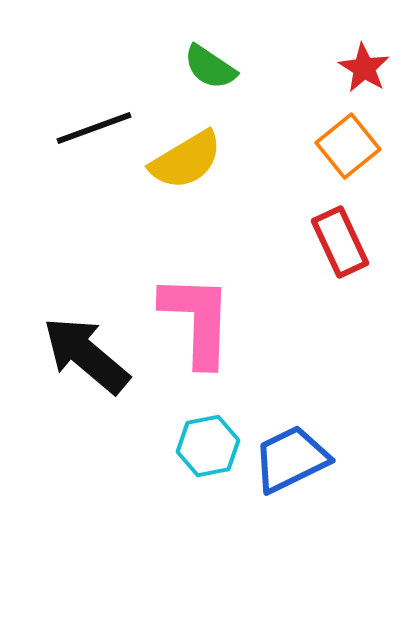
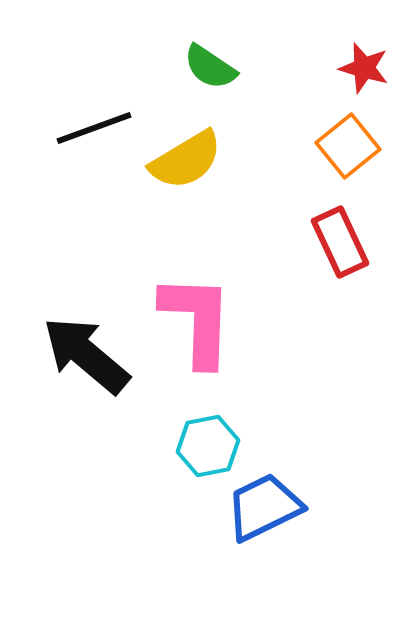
red star: rotated 15 degrees counterclockwise
blue trapezoid: moved 27 px left, 48 px down
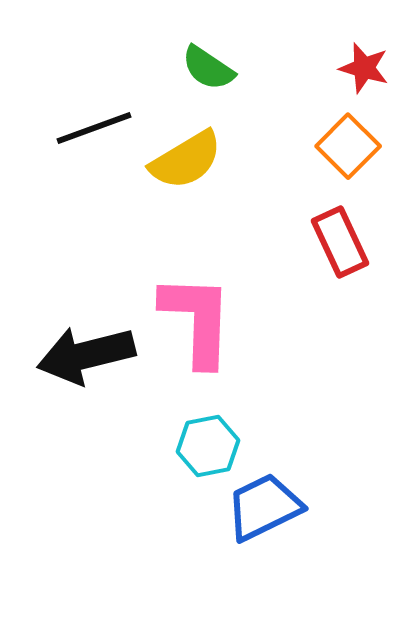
green semicircle: moved 2 px left, 1 px down
orange square: rotated 6 degrees counterclockwise
black arrow: rotated 54 degrees counterclockwise
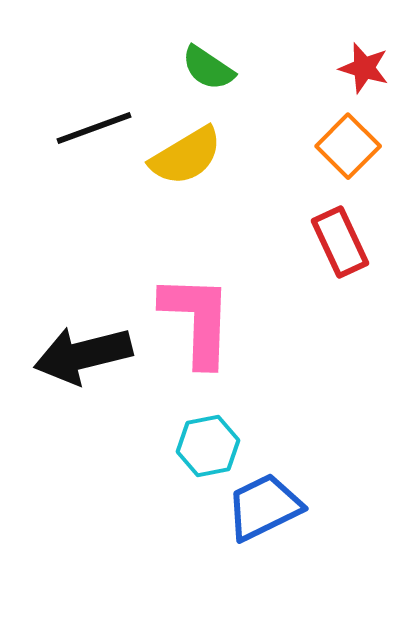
yellow semicircle: moved 4 px up
black arrow: moved 3 px left
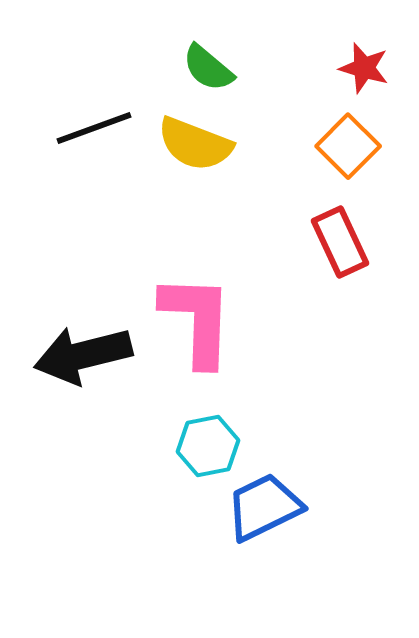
green semicircle: rotated 6 degrees clockwise
yellow semicircle: moved 9 px right, 12 px up; rotated 52 degrees clockwise
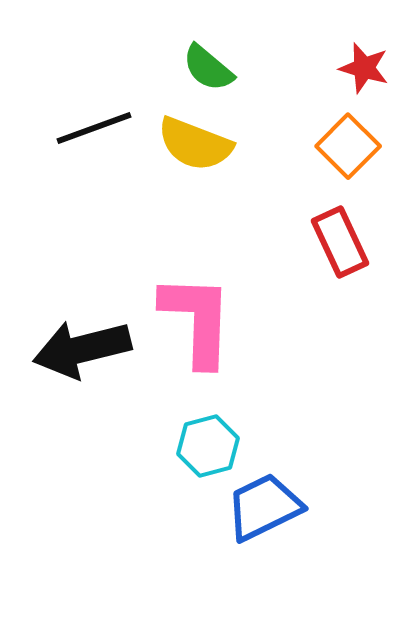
black arrow: moved 1 px left, 6 px up
cyan hexagon: rotated 4 degrees counterclockwise
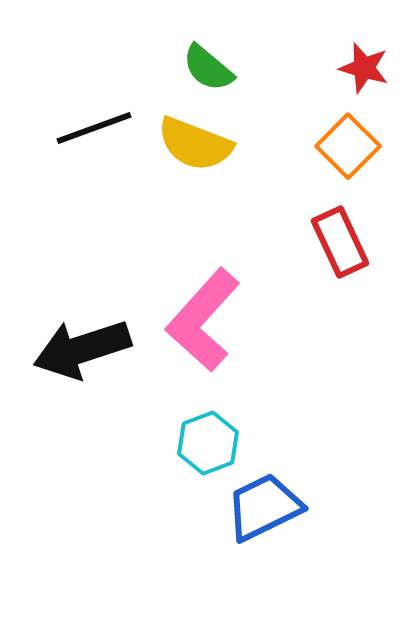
pink L-shape: moved 6 px right; rotated 140 degrees counterclockwise
black arrow: rotated 4 degrees counterclockwise
cyan hexagon: moved 3 px up; rotated 6 degrees counterclockwise
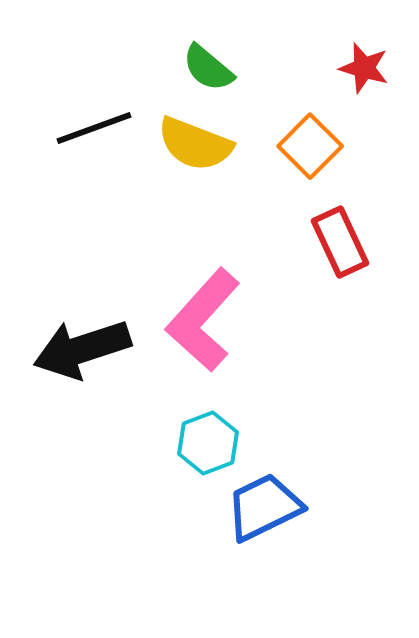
orange square: moved 38 px left
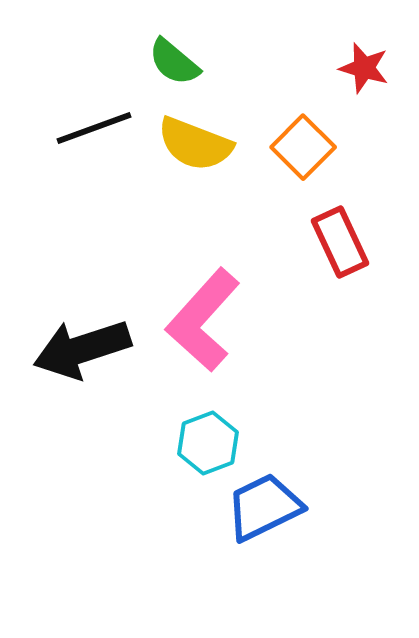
green semicircle: moved 34 px left, 6 px up
orange square: moved 7 px left, 1 px down
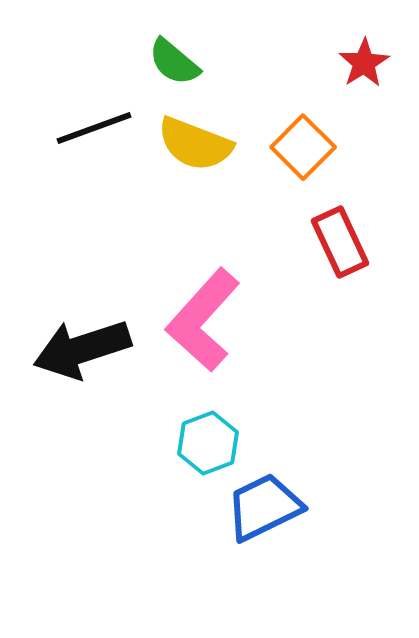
red star: moved 5 px up; rotated 24 degrees clockwise
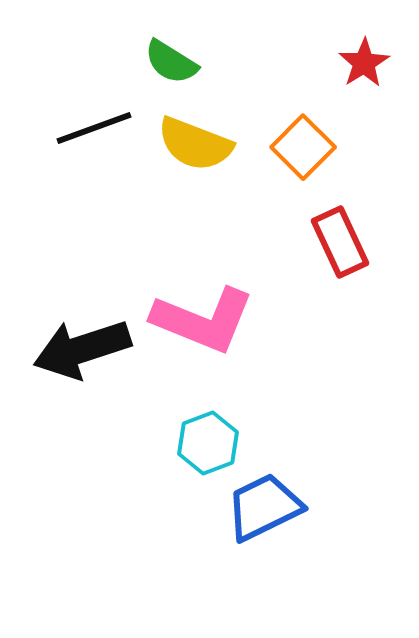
green semicircle: moved 3 px left; rotated 8 degrees counterclockwise
pink L-shape: rotated 110 degrees counterclockwise
